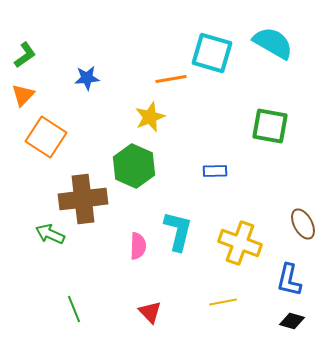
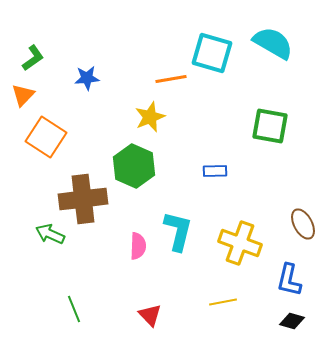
green L-shape: moved 8 px right, 3 px down
red triangle: moved 3 px down
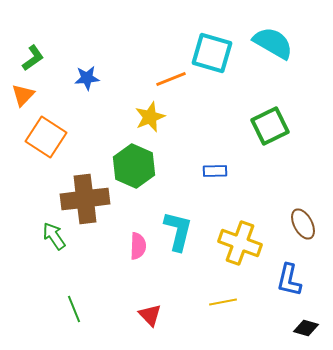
orange line: rotated 12 degrees counterclockwise
green square: rotated 36 degrees counterclockwise
brown cross: moved 2 px right
green arrow: moved 4 px right, 2 px down; rotated 32 degrees clockwise
black diamond: moved 14 px right, 7 px down
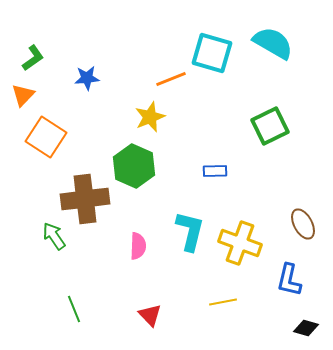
cyan L-shape: moved 12 px right
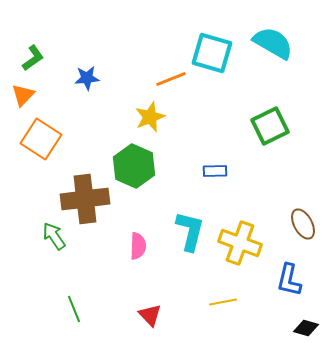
orange square: moved 5 px left, 2 px down
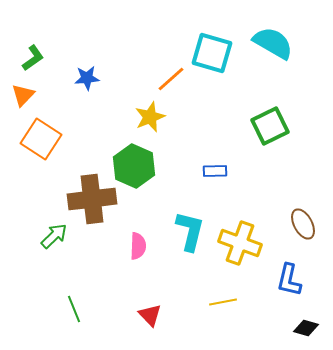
orange line: rotated 20 degrees counterclockwise
brown cross: moved 7 px right
green arrow: rotated 80 degrees clockwise
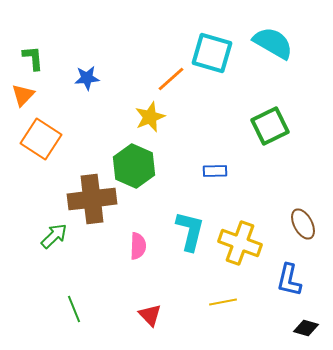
green L-shape: rotated 60 degrees counterclockwise
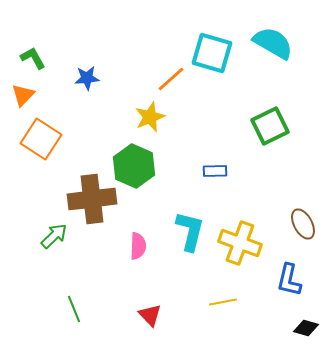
green L-shape: rotated 24 degrees counterclockwise
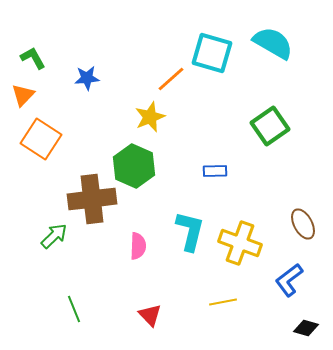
green square: rotated 9 degrees counterclockwise
blue L-shape: rotated 40 degrees clockwise
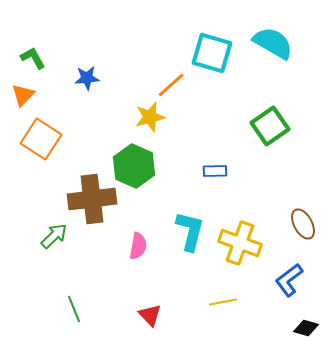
orange line: moved 6 px down
yellow star: rotated 8 degrees clockwise
pink semicircle: rotated 8 degrees clockwise
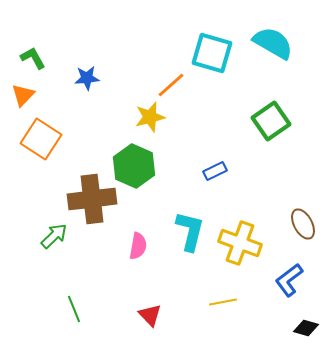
green square: moved 1 px right, 5 px up
blue rectangle: rotated 25 degrees counterclockwise
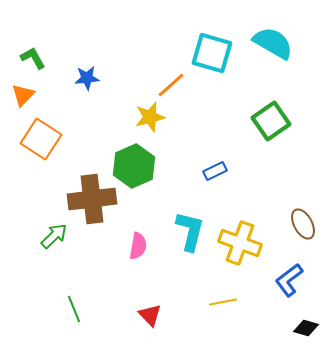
green hexagon: rotated 12 degrees clockwise
